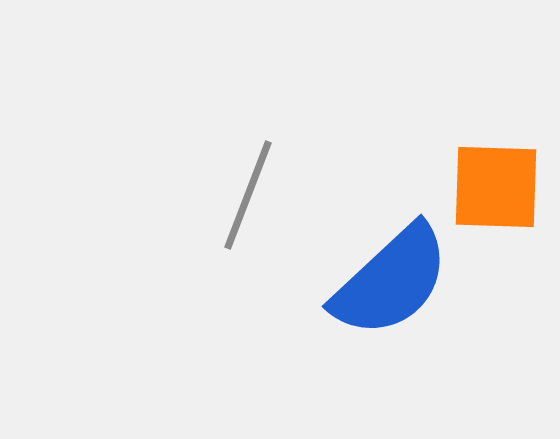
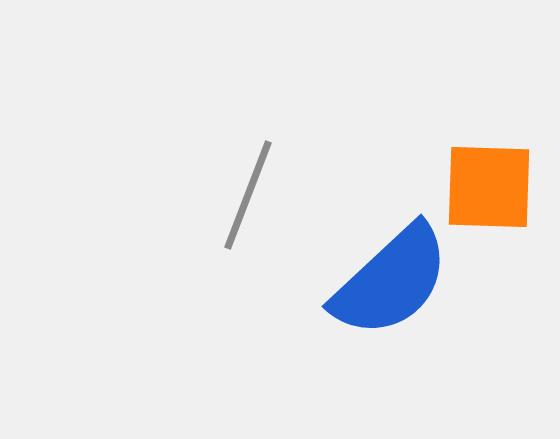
orange square: moved 7 px left
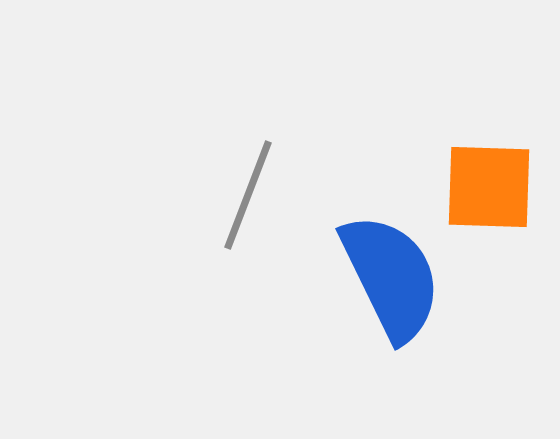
blue semicircle: moved 4 px up; rotated 73 degrees counterclockwise
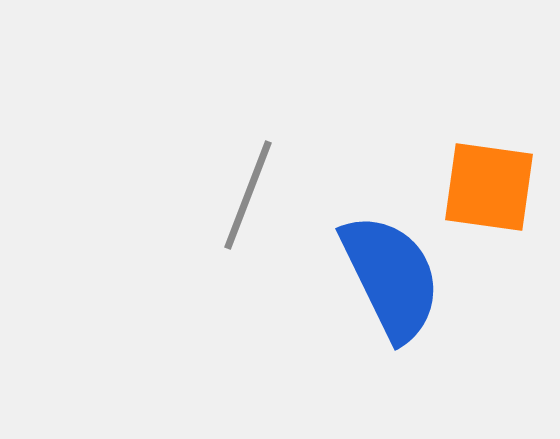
orange square: rotated 6 degrees clockwise
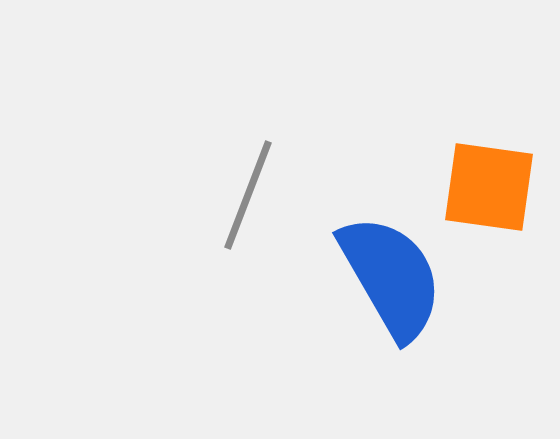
blue semicircle: rotated 4 degrees counterclockwise
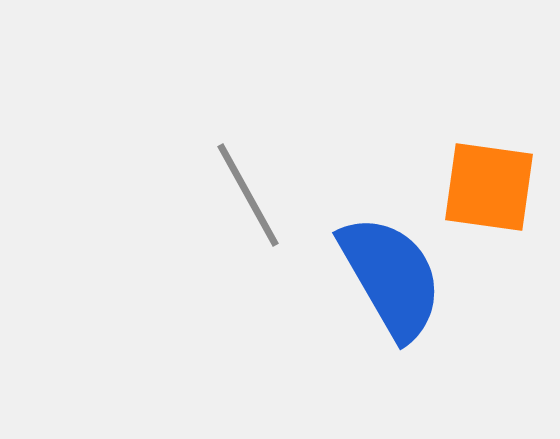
gray line: rotated 50 degrees counterclockwise
